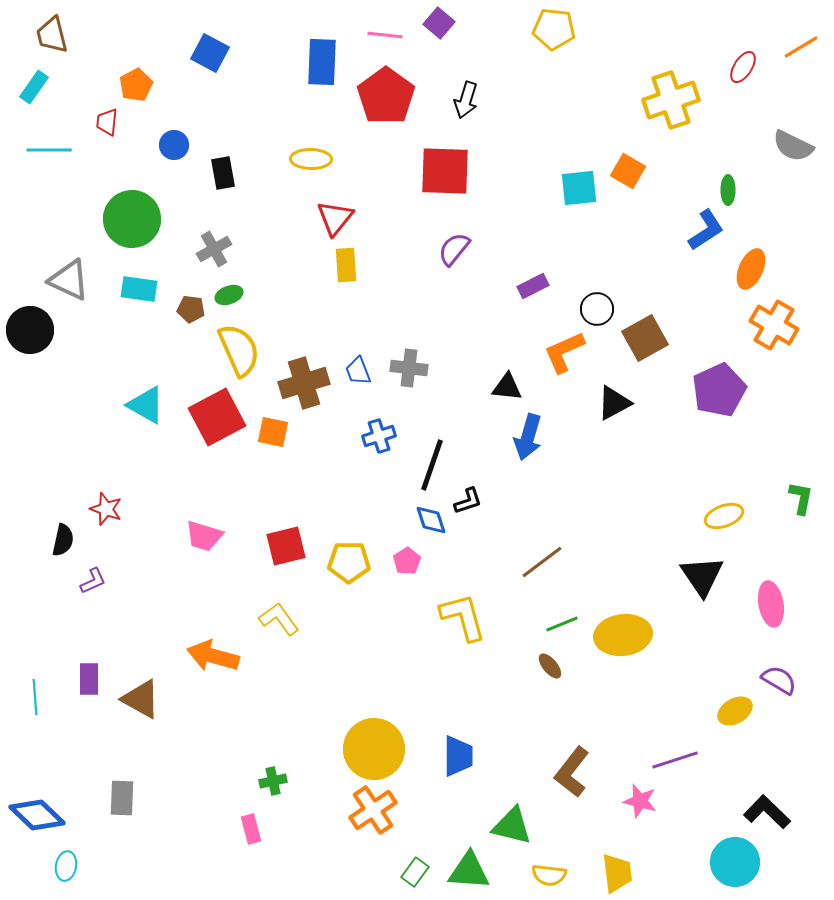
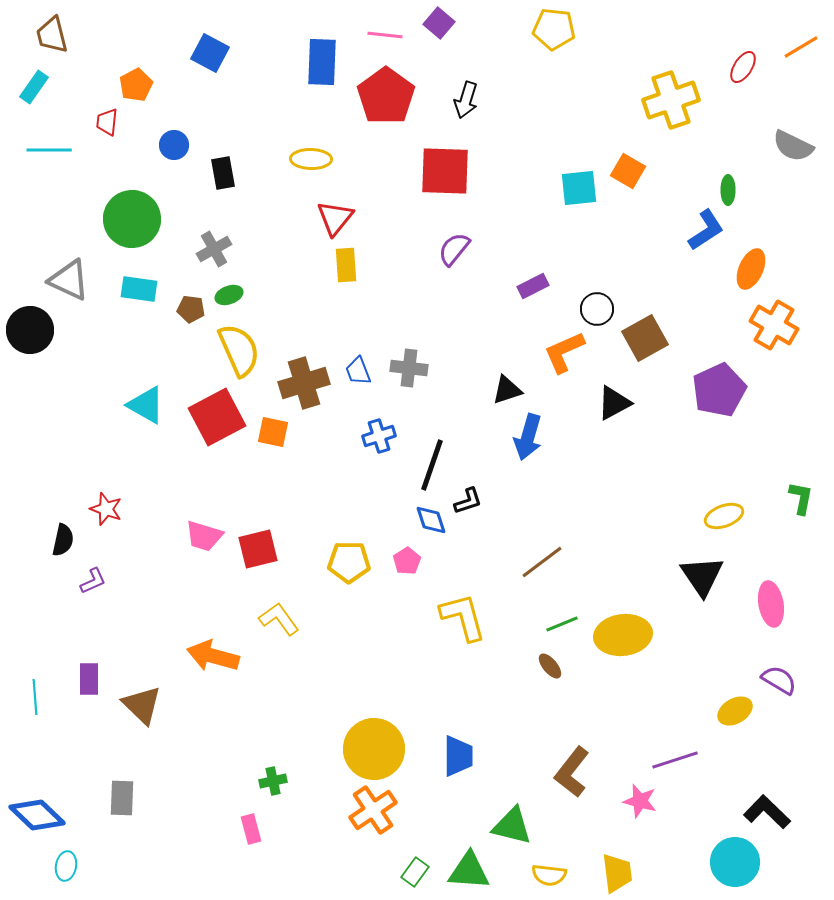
black triangle at (507, 387): moved 3 px down; rotated 24 degrees counterclockwise
red square at (286, 546): moved 28 px left, 3 px down
brown triangle at (141, 699): moved 1 px right, 6 px down; rotated 15 degrees clockwise
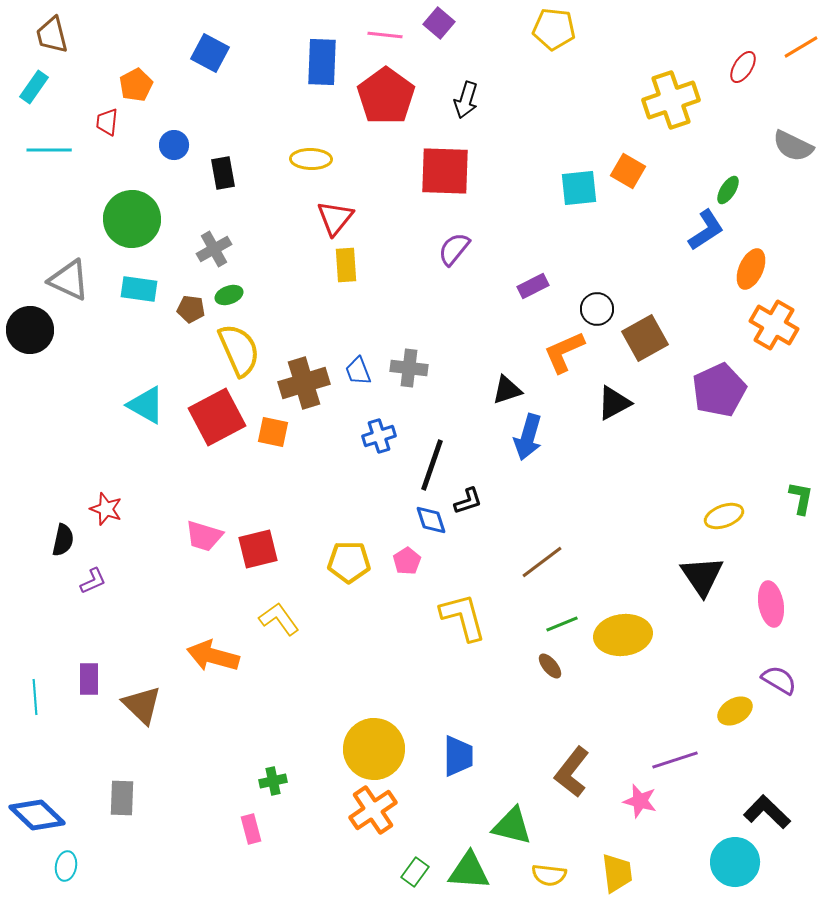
green ellipse at (728, 190): rotated 32 degrees clockwise
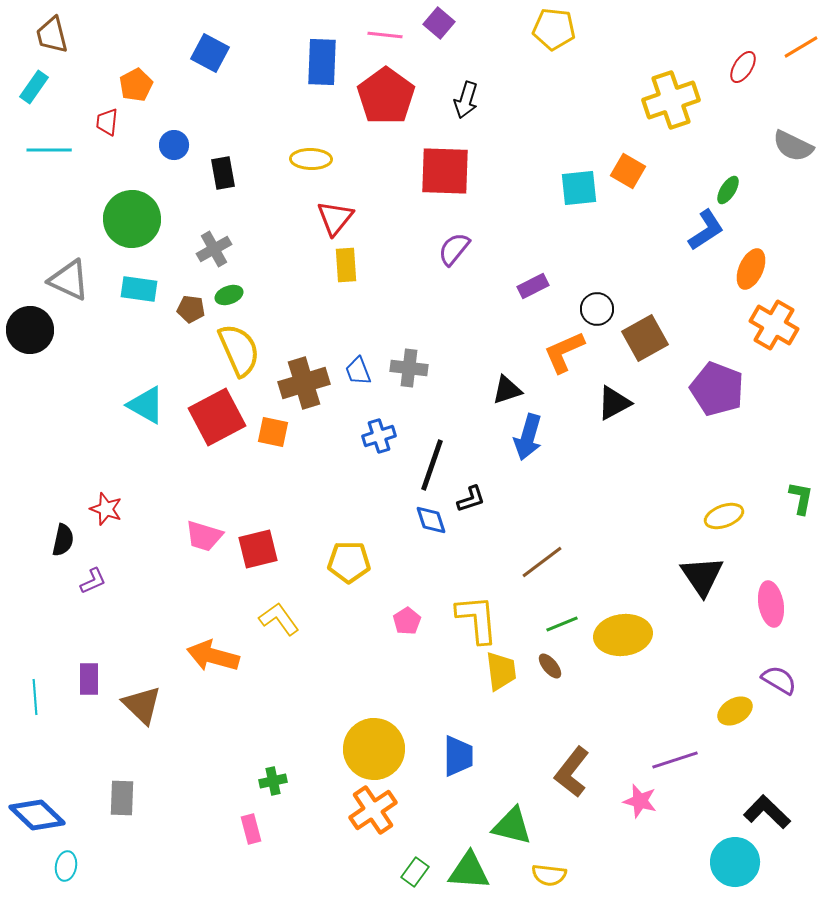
purple pentagon at (719, 390): moved 2 px left, 1 px up; rotated 26 degrees counterclockwise
black L-shape at (468, 501): moved 3 px right, 2 px up
pink pentagon at (407, 561): moved 60 px down
yellow L-shape at (463, 617): moved 14 px right, 2 px down; rotated 10 degrees clockwise
yellow trapezoid at (617, 873): moved 116 px left, 202 px up
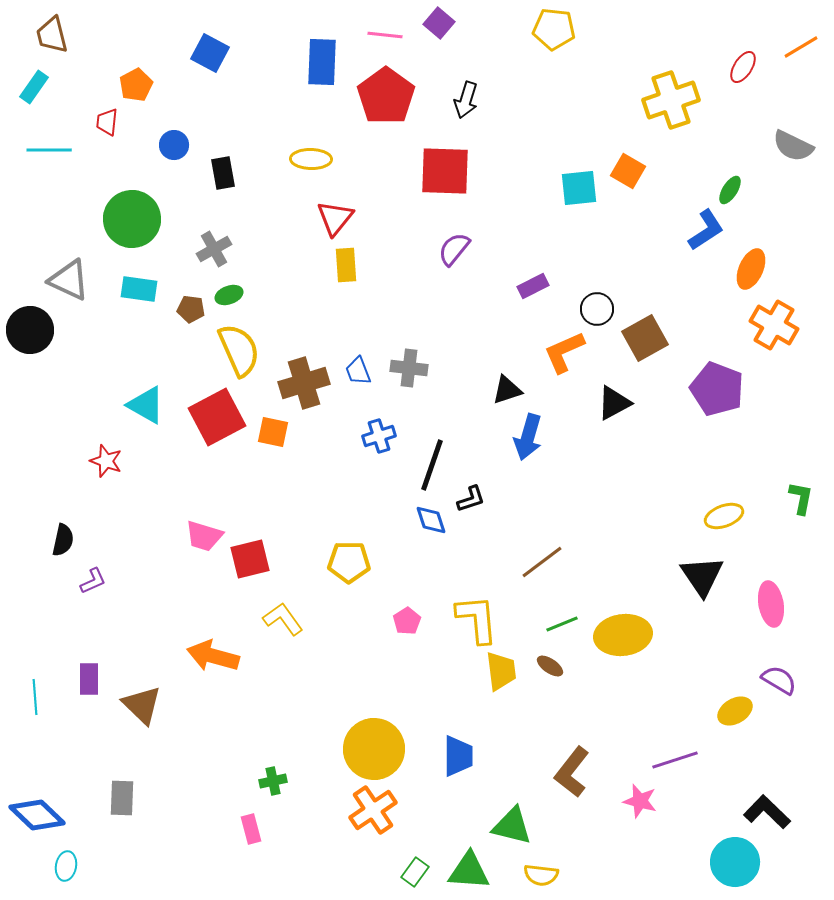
green ellipse at (728, 190): moved 2 px right
red star at (106, 509): moved 48 px up
red square at (258, 549): moved 8 px left, 10 px down
yellow L-shape at (279, 619): moved 4 px right
brown ellipse at (550, 666): rotated 16 degrees counterclockwise
yellow semicircle at (549, 875): moved 8 px left
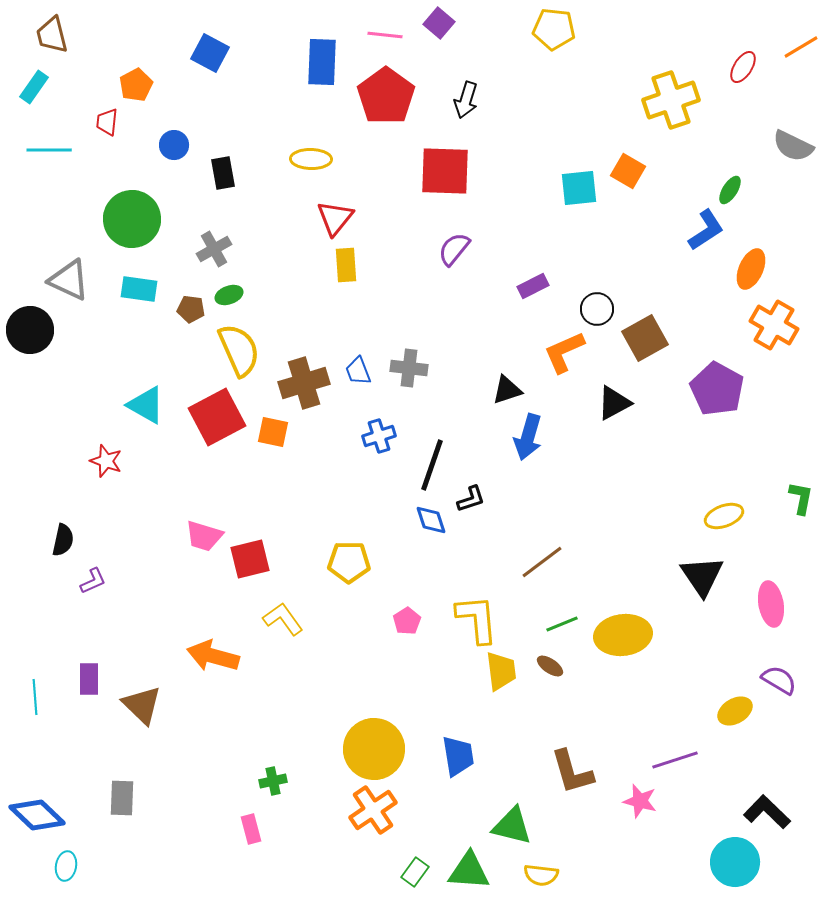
purple pentagon at (717, 389): rotated 8 degrees clockwise
blue trapezoid at (458, 756): rotated 9 degrees counterclockwise
brown L-shape at (572, 772): rotated 54 degrees counterclockwise
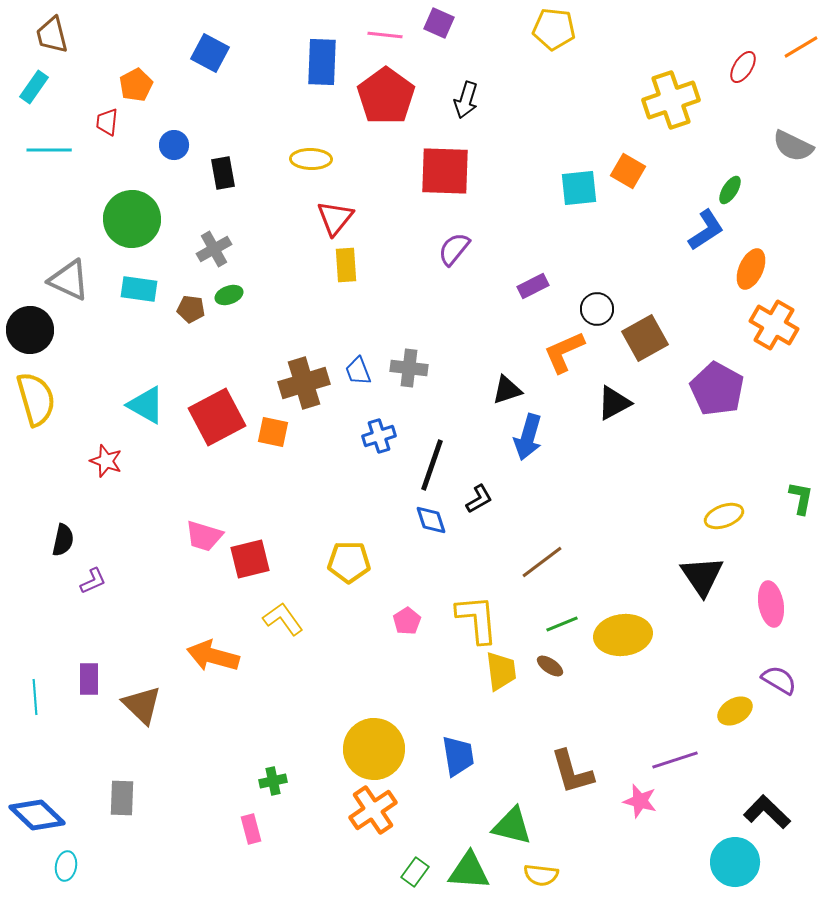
purple square at (439, 23): rotated 16 degrees counterclockwise
yellow semicircle at (239, 350): moved 203 px left, 49 px down; rotated 8 degrees clockwise
black L-shape at (471, 499): moved 8 px right; rotated 12 degrees counterclockwise
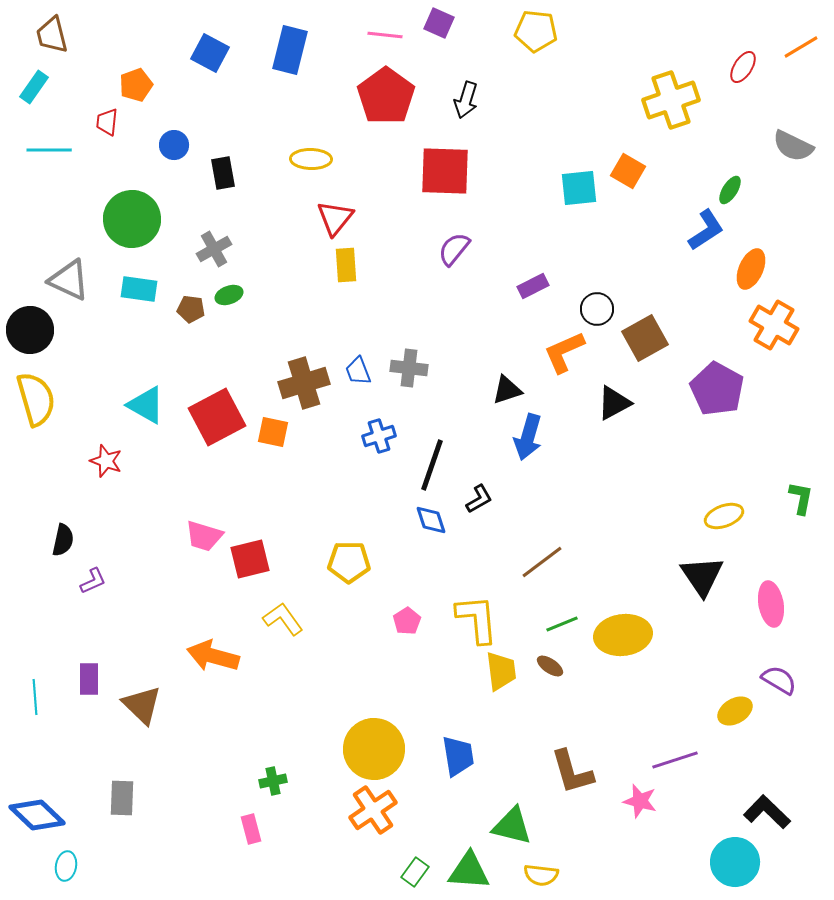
yellow pentagon at (554, 29): moved 18 px left, 2 px down
blue rectangle at (322, 62): moved 32 px left, 12 px up; rotated 12 degrees clockwise
orange pentagon at (136, 85): rotated 8 degrees clockwise
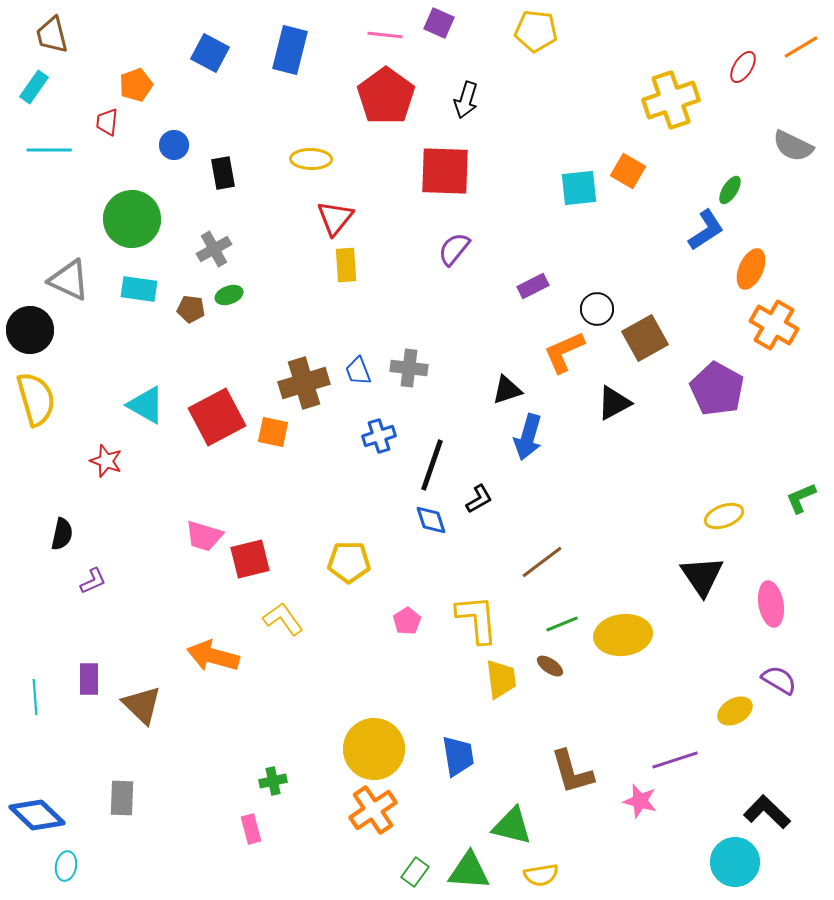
green L-shape at (801, 498): rotated 124 degrees counterclockwise
black semicircle at (63, 540): moved 1 px left, 6 px up
yellow trapezoid at (501, 671): moved 8 px down
yellow semicircle at (541, 875): rotated 16 degrees counterclockwise
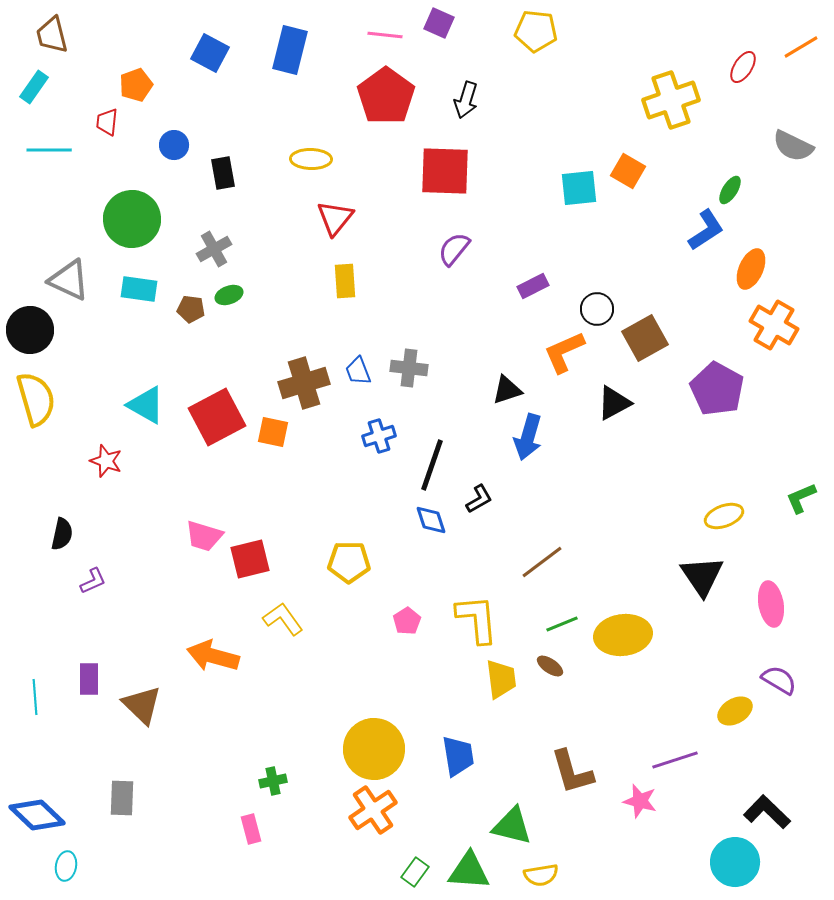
yellow rectangle at (346, 265): moved 1 px left, 16 px down
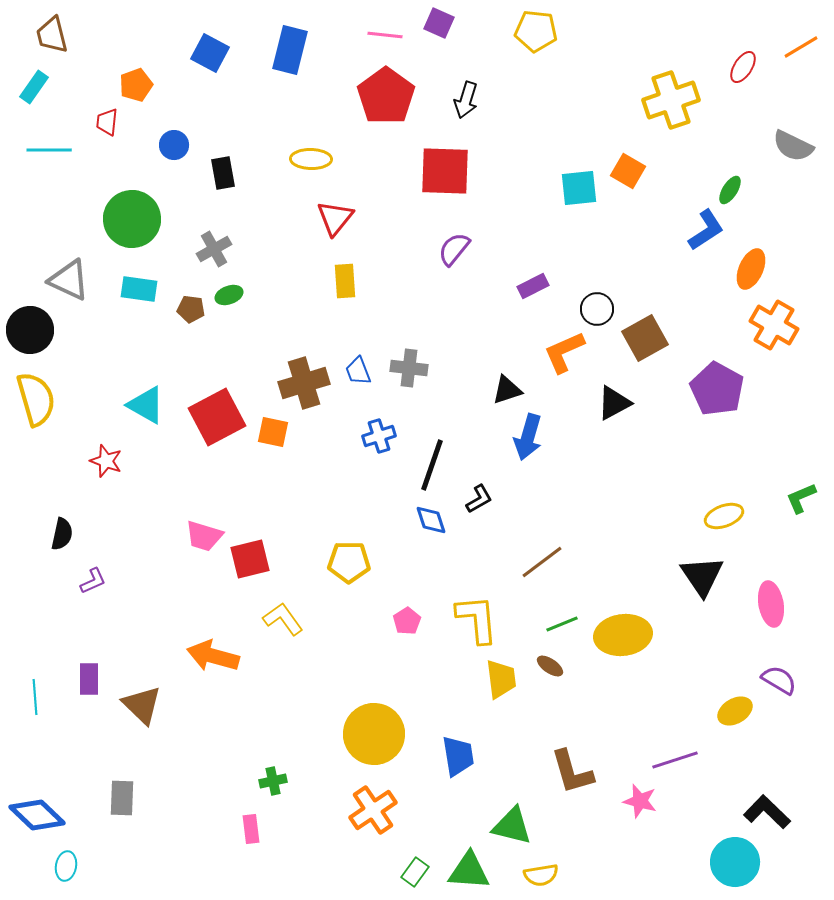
yellow circle at (374, 749): moved 15 px up
pink rectangle at (251, 829): rotated 8 degrees clockwise
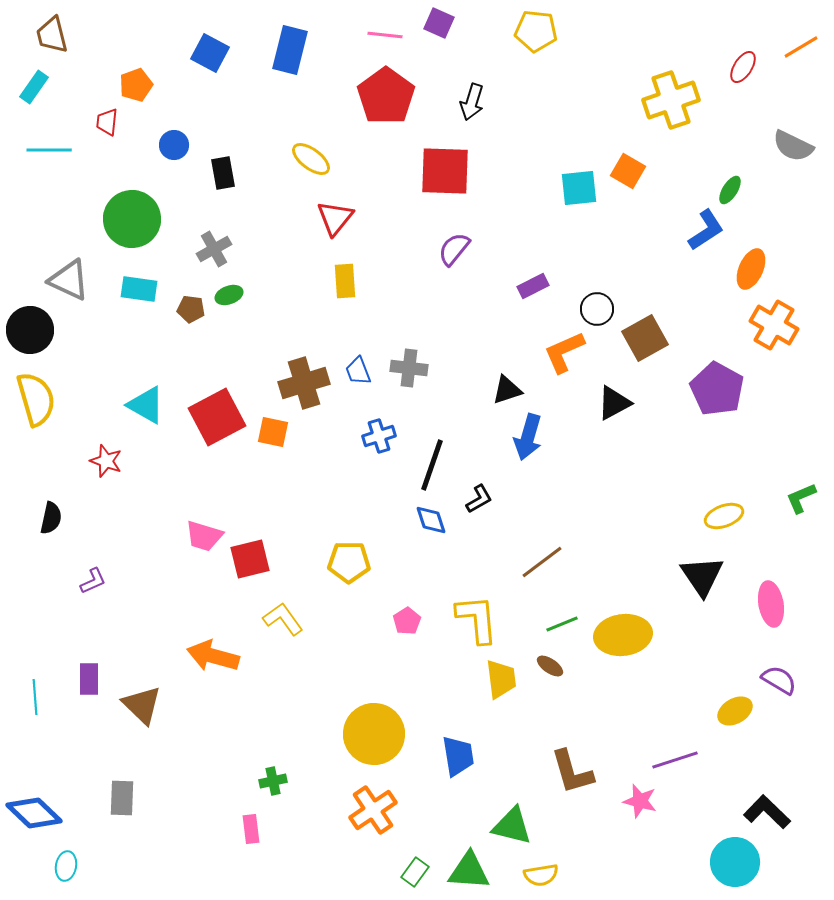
black arrow at (466, 100): moved 6 px right, 2 px down
yellow ellipse at (311, 159): rotated 36 degrees clockwise
black semicircle at (62, 534): moved 11 px left, 16 px up
blue diamond at (37, 815): moved 3 px left, 2 px up
